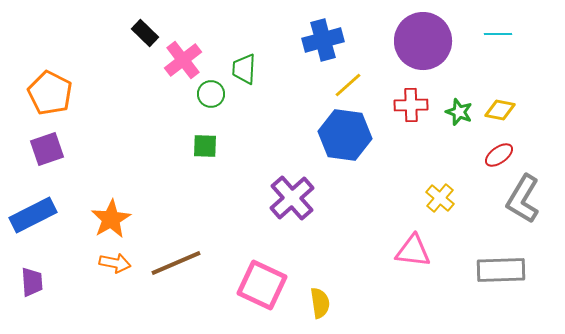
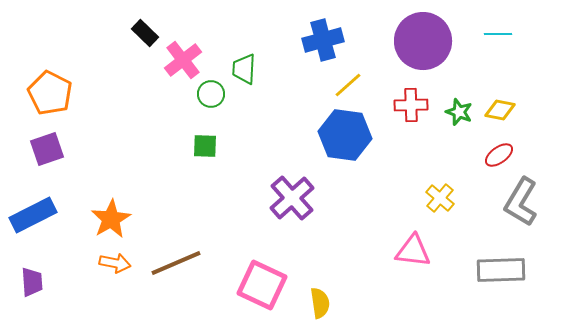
gray L-shape: moved 2 px left, 3 px down
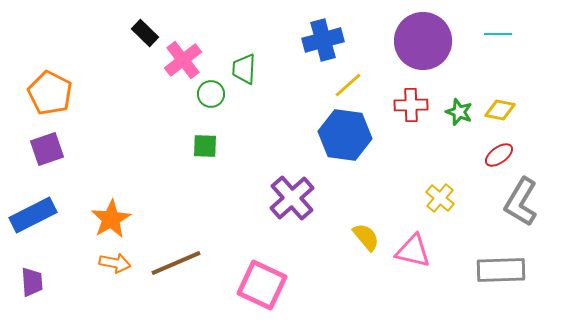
pink triangle: rotated 6 degrees clockwise
yellow semicircle: moved 46 px right, 66 px up; rotated 32 degrees counterclockwise
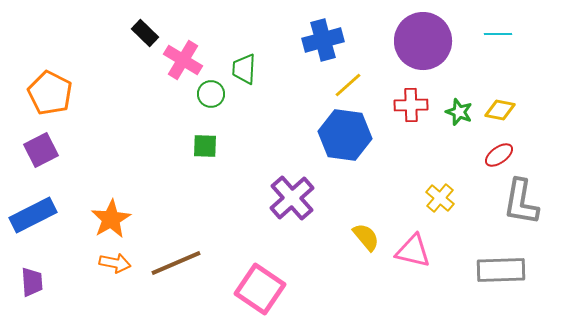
pink cross: rotated 21 degrees counterclockwise
purple square: moved 6 px left, 1 px down; rotated 8 degrees counterclockwise
gray L-shape: rotated 21 degrees counterclockwise
pink square: moved 2 px left, 4 px down; rotated 9 degrees clockwise
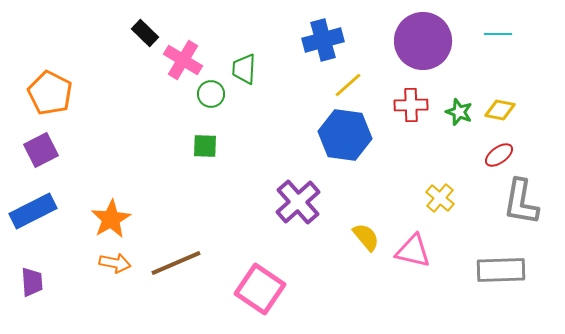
purple cross: moved 6 px right, 4 px down
blue rectangle: moved 4 px up
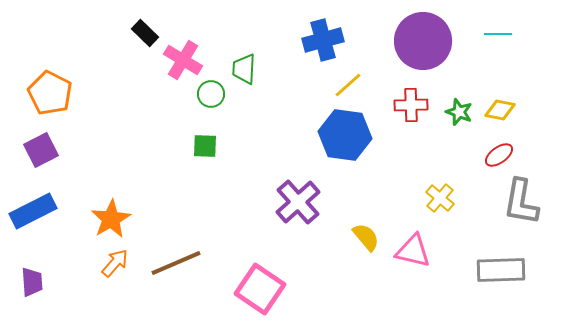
orange arrow: rotated 60 degrees counterclockwise
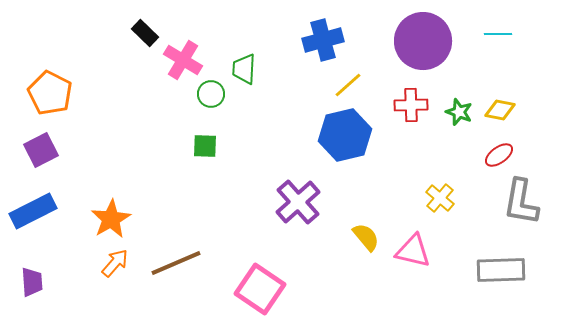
blue hexagon: rotated 21 degrees counterclockwise
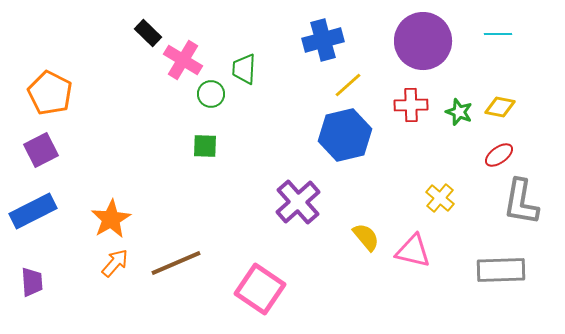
black rectangle: moved 3 px right
yellow diamond: moved 3 px up
